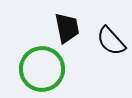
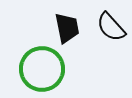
black semicircle: moved 14 px up
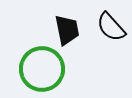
black trapezoid: moved 2 px down
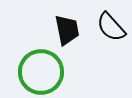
green circle: moved 1 px left, 3 px down
